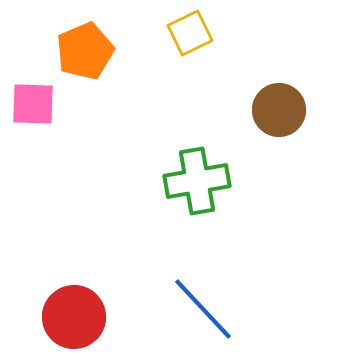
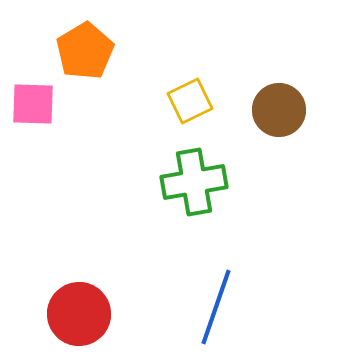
yellow square: moved 68 px down
orange pentagon: rotated 8 degrees counterclockwise
green cross: moved 3 px left, 1 px down
blue line: moved 13 px right, 2 px up; rotated 62 degrees clockwise
red circle: moved 5 px right, 3 px up
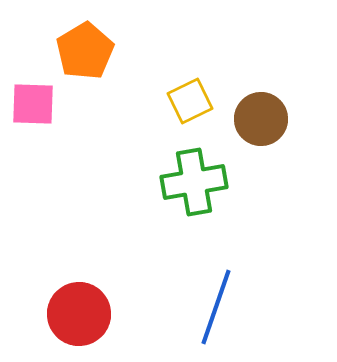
brown circle: moved 18 px left, 9 px down
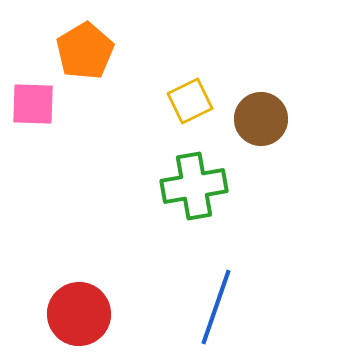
green cross: moved 4 px down
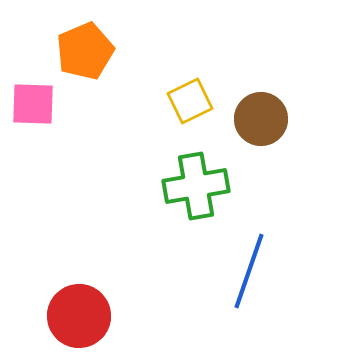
orange pentagon: rotated 8 degrees clockwise
green cross: moved 2 px right
blue line: moved 33 px right, 36 px up
red circle: moved 2 px down
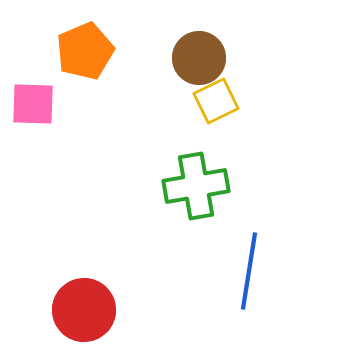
yellow square: moved 26 px right
brown circle: moved 62 px left, 61 px up
blue line: rotated 10 degrees counterclockwise
red circle: moved 5 px right, 6 px up
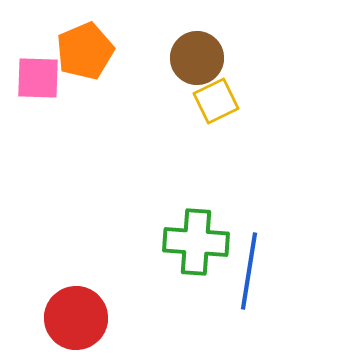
brown circle: moved 2 px left
pink square: moved 5 px right, 26 px up
green cross: moved 56 px down; rotated 14 degrees clockwise
red circle: moved 8 px left, 8 px down
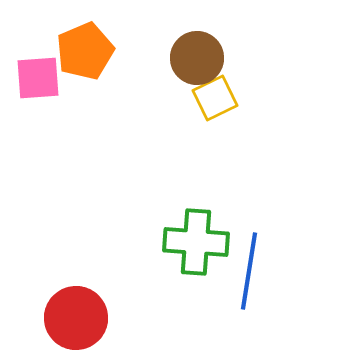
pink square: rotated 6 degrees counterclockwise
yellow square: moved 1 px left, 3 px up
